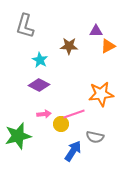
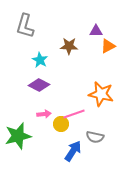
orange star: rotated 20 degrees clockwise
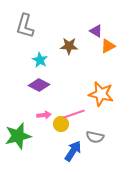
purple triangle: rotated 32 degrees clockwise
pink arrow: moved 1 px down
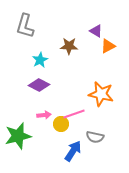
cyan star: rotated 14 degrees clockwise
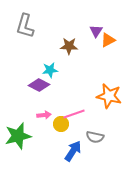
purple triangle: rotated 32 degrees clockwise
orange triangle: moved 6 px up
cyan star: moved 10 px right, 10 px down; rotated 21 degrees clockwise
orange star: moved 8 px right, 2 px down
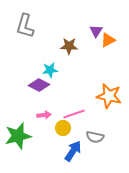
yellow circle: moved 2 px right, 4 px down
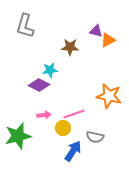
purple triangle: rotated 48 degrees counterclockwise
brown star: moved 1 px right, 1 px down
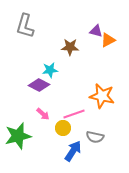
orange star: moved 7 px left
pink arrow: moved 1 px left, 1 px up; rotated 48 degrees clockwise
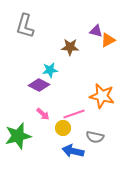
blue arrow: rotated 110 degrees counterclockwise
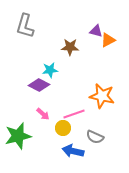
gray semicircle: rotated 12 degrees clockwise
